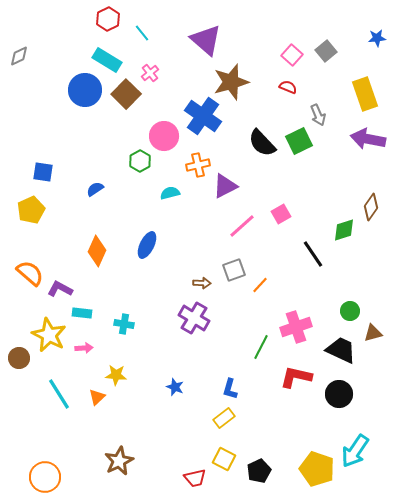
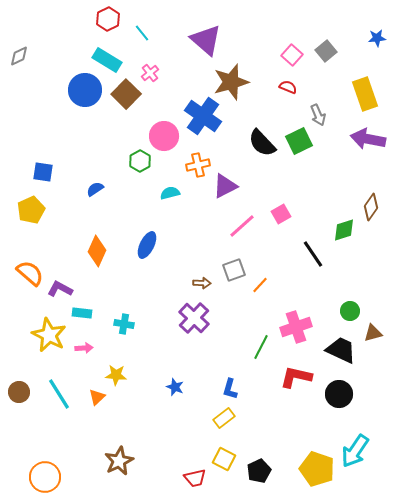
purple cross at (194, 318): rotated 12 degrees clockwise
brown circle at (19, 358): moved 34 px down
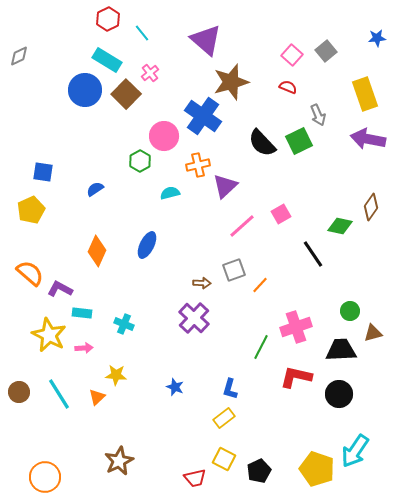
purple triangle at (225, 186): rotated 16 degrees counterclockwise
green diamond at (344, 230): moved 4 px left, 4 px up; rotated 30 degrees clockwise
cyan cross at (124, 324): rotated 12 degrees clockwise
black trapezoid at (341, 350): rotated 28 degrees counterclockwise
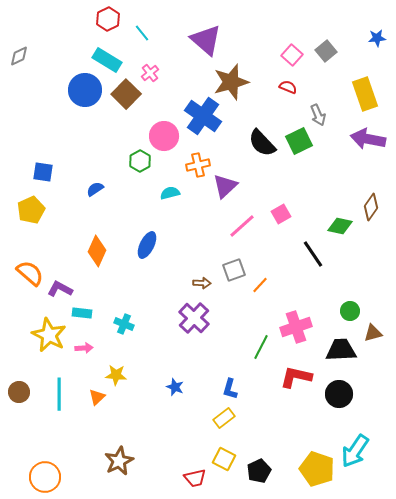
cyan line at (59, 394): rotated 32 degrees clockwise
